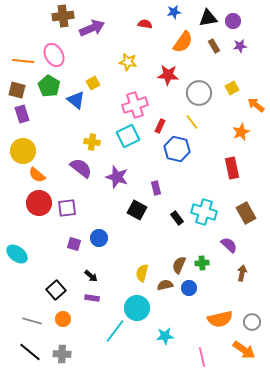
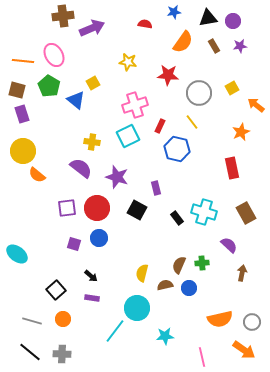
red circle at (39, 203): moved 58 px right, 5 px down
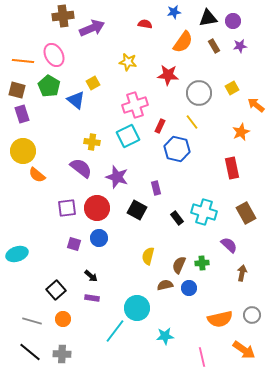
cyan ellipse at (17, 254): rotated 55 degrees counterclockwise
yellow semicircle at (142, 273): moved 6 px right, 17 px up
gray circle at (252, 322): moved 7 px up
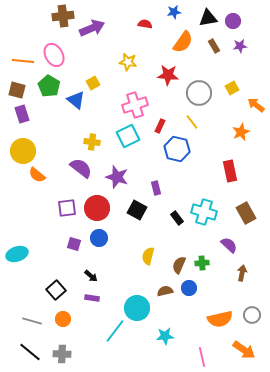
red rectangle at (232, 168): moved 2 px left, 3 px down
brown semicircle at (165, 285): moved 6 px down
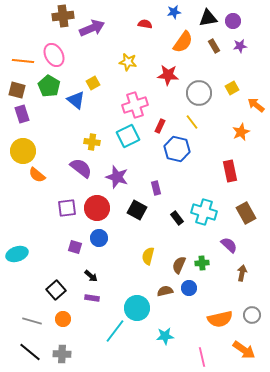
purple square at (74, 244): moved 1 px right, 3 px down
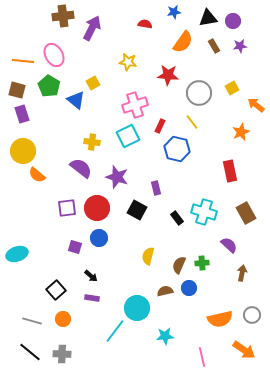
purple arrow at (92, 28): rotated 40 degrees counterclockwise
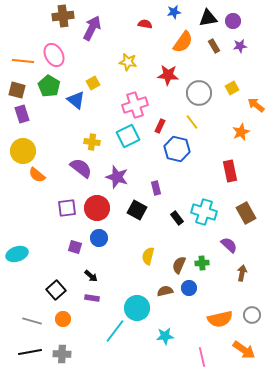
black line at (30, 352): rotated 50 degrees counterclockwise
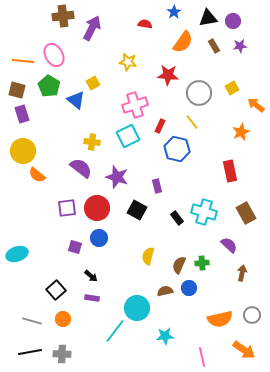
blue star at (174, 12): rotated 24 degrees counterclockwise
purple rectangle at (156, 188): moved 1 px right, 2 px up
